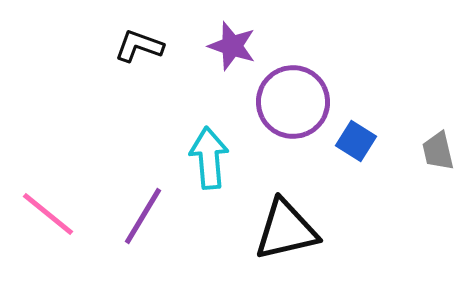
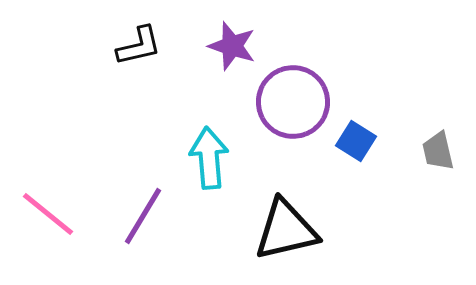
black L-shape: rotated 147 degrees clockwise
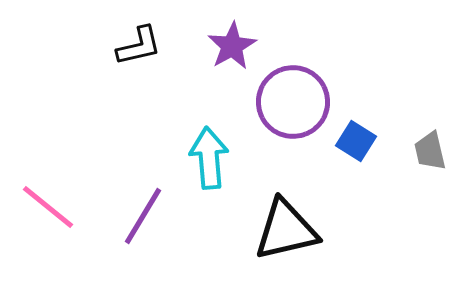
purple star: rotated 24 degrees clockwise
gray trapezoid: moved 8 px left
pink line: moved 7 px up
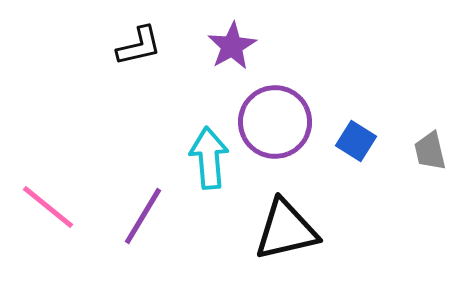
purple circle: moved 18 px left, 20 px down
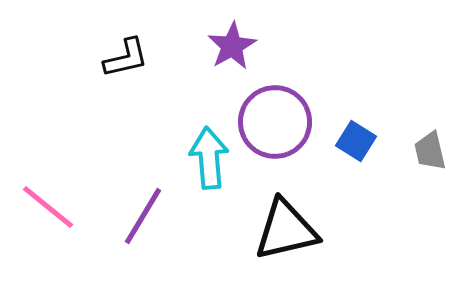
black L-shape: moved 13 px left, 12 px down
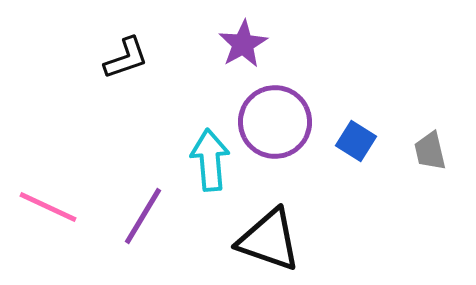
purple star: moved 11 px right, 2 px up
black L-shape: rotated 6 degrees counterclockwise
cyan arrow: moved 1 px right, 2 px down
pink line: rotated 14 degrees counterclockwise
black triangle: moved 17 px left, 10 px down; rotated 32 degrees clockwise
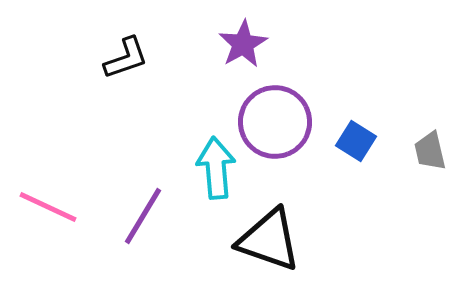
cyan arrow: moved 6 px right, 8 px down
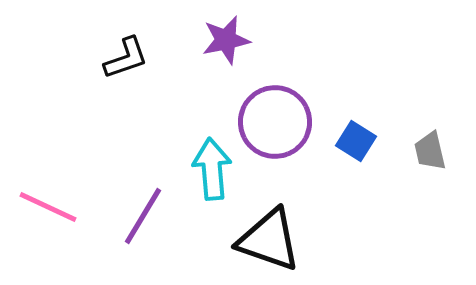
purple star: moved 17 px left, 4 px up; rotated 18 degrees clockwise
cyan arrow: moved 4 px left, 1 px down
